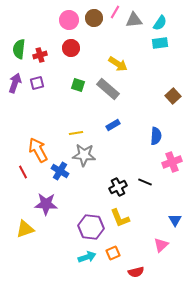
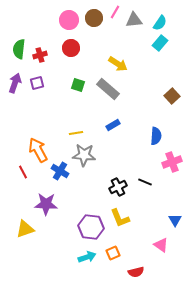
cyan rectangle: rotated 42 degrees counterclockwise
brown square: moved 1 px left
pink triangle: rotated 42 degrees counterclockwise
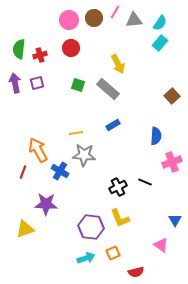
yellow arrow: rotated 30 degrees clockwise
purple arrow: rotated 30 degrees counterclockwise
red line: rotated 48 degrees clockwise
cyan arrow: moved 1 px left, 1 px down
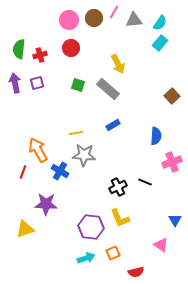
pink line: moved 1 px left
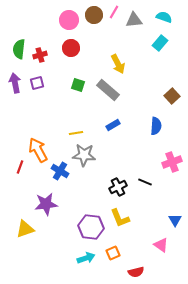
brown circle: moved 3 px up
cyan semicircle: moved 4 px right, 6 px up; rotated 105 degrees counterclockwise
gray rectangle: moved 1 px down
blue semicircle: moved 10 px up
red line: moved 3 px left, 5 px up
purple star: rotated 10 degrees counterclockwise
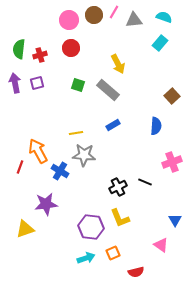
orange arrow: moved 1 px down
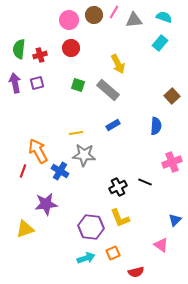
red line: moved 3 px right, 4 px down
blue triangle: rotated 16 degrees clockwise
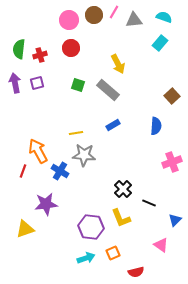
black line: moved 4 px right, 21 px down
black cross: moved 5 px right, 2 px down; rotated 18 degrees counterclockwise
yellow L-shape: moved 1 px right
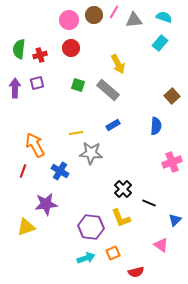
purple arrow: moved 5 px down; rotated 12 degrees clockwise
orange arrow: moved 3 px left, 6 px up
gray star: moved 7 px right, 2 px up
yellow triangle: moved 1 px right, 2 px up
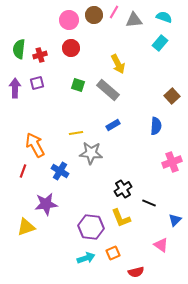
black cross: rotated 12 degrees clockwise
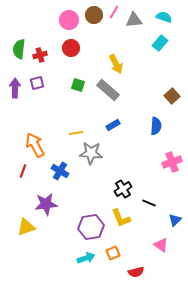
yellow arrow: moved 2 px left
purple hexagon: rotated 15 degrees counterclockwise
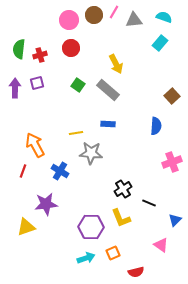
green square: rotated 16 degrees clockwise
blue rectangle: moved 5 px left, 1 px up; rotated 32 degrees clockwise
purple hexagon: rotated 10 degrees clockwise
